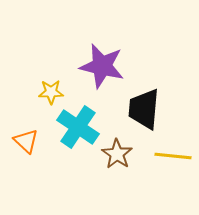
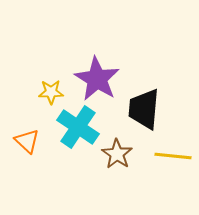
purple star: moved 5 px left, 13 px down; rotated 18 degrees clockwise
orange triangle: moved 1 px right
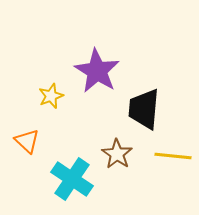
purple star: moved 8 px up
yellow star: moved 4 px down; rotated 20 degrees counterclockwise
cyan cross: moved 6 px left, 52 px down
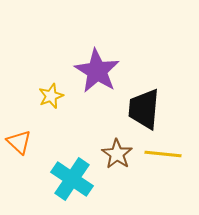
orange triangle: moved 8 px left, 1 px down
yellow line: moved 10 px left, 2 px up
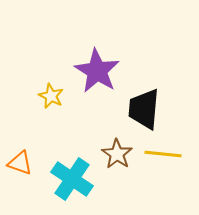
yellow star: rotated 25 degrees counterclockwise
orange triangle: moved 1 px right, 21 px down; rotated 24 degrees counterclockwise
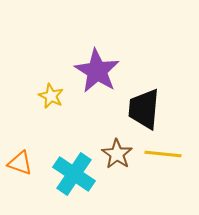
cyan cross: moved 2 px right, 5 px up
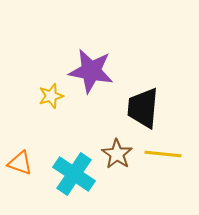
purple star: moved 6 px left; rotated 21 degrees counterclockwise
yellow star: rotated 30 degrees clockwise
black trapezoid: moved 1 px left, 1 px up
